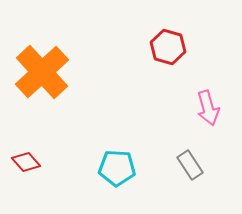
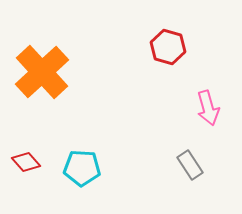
cyan pentagon: moved 35 px left
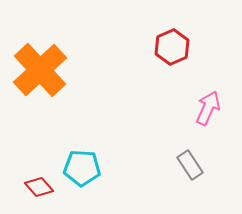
red hexagon: moved 4 px right; rotated 20 degrees clockwise
orange cross: moved 2 px left, 2 px up
pink arrow: rotated 140 degrees counterclockwise
red diamond: moved 13 px right, 25 px down
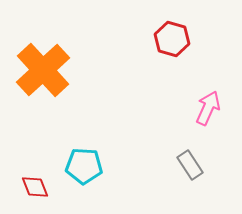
red hexagon: moved 8 px up; rotated 20 degrees counterclockwise
orange cross: moved 3 px right
cyan pentagon: moved 2 px right, 2 px up
red diamond: moved 4 px left; rotated 20 degrees clockwise
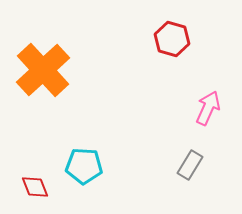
gray rectangle: rotated 64 degrees clockwise
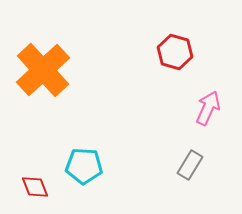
red hexagon: moved 3 px right, 13 px down
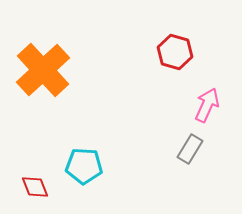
pink arrow: moved 1 px left, 3 px up
gray rectangle: moved 16 px up
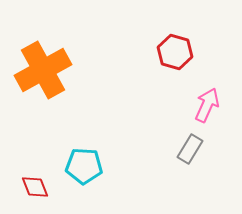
orange cross: rotated 14 degrees clockwise
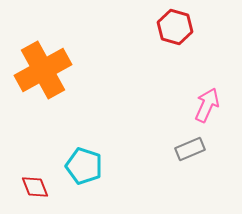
red hexagon: moved 25 px up
gray rectangle: rotated 36 degrees clockwise
cyan pentagon: rotated 15 degrees clockwise
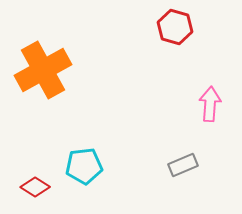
pink arrow: moved 3 px right, 1 px up; rotated 20 degrees counterclockwise
gray rectangle: moved 7 px left, 16 px down
cyan pentagon: rotated 24 degrees counterclockwise
red diamond: rotated 36 degrees counterclockwise
